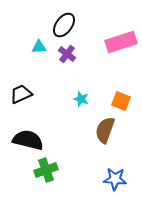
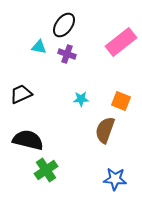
pink rectangle: rotated 20 degrees counterclockwise
cyan triangle: rotated 14 degrees clockwise
purple cross: rotated 18 degrees counterclockwise
cyan star: rotated 21 degrees counterclockwise
green cross: rotated 15 degrees counterclockwise
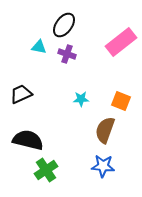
blue star: moved 12 px left, 13 px up
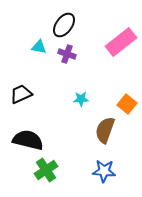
orange square: moved 6 px right, 3 px down; rotated 18 degrees clockwise
blue star: moved 1 px right, 5 px down
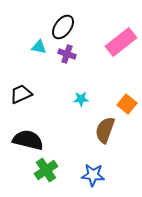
black ellipse: moved 1 px left, 2 px down
blue star: moved 11 px left, 4 px down
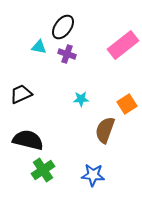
pink rectangle: moved 2 px right, 3 px down
orange square: rotated 18 degrees clockwise
green cross: moved 3 px left
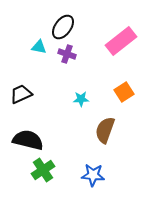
pink rectangle: moved 2 px left, 4 px up
orange square: moved 3 px left, 12 px up
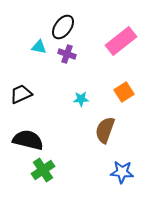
blue star: moved 29 px right, 3 px up
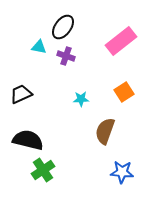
purple cross: moved 1 px left, 2 px down
brown semicircle: moved 1 px down
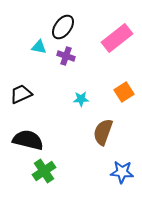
pink rectangle: moved 4 px left, 3 px up
brown semicircle: moved 2 px left, 1 px down
green cross: moved 1 px right, 1 px down
